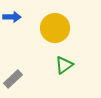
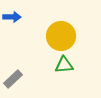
yellow circle: moved 6 px right, 8 px down
green triangle: rotated 30 degrees clockwise
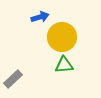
blue arrow: moved 28 px right; rotated 18 degrees counterclockwise
yellow circle: moved 1 px right, 1 px down
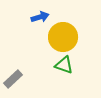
yellow circle: moved 1 px right
green triangle: rotated 24 degrees clockwise
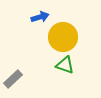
green triangle: moved 1 px right
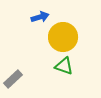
green triangle: moved 1 px left, 1 px down
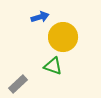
green triangle: moved 11 px left
gray rectangle: moved 5 px right, 5 px down
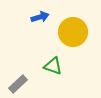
yellow circle: moved 10 px right, 5 px up
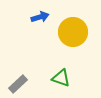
green triangle: moved 8 px right, 12 px down
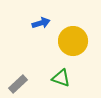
blue arrow: moved 1 px right, 6 px down
yellow circle: moved 9 px down
